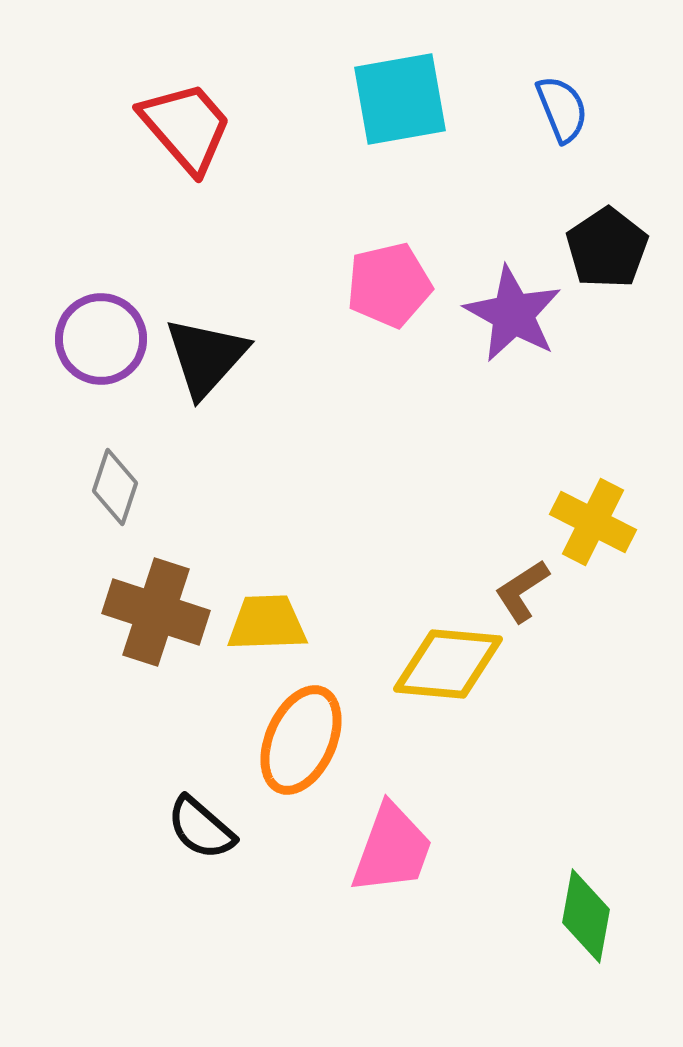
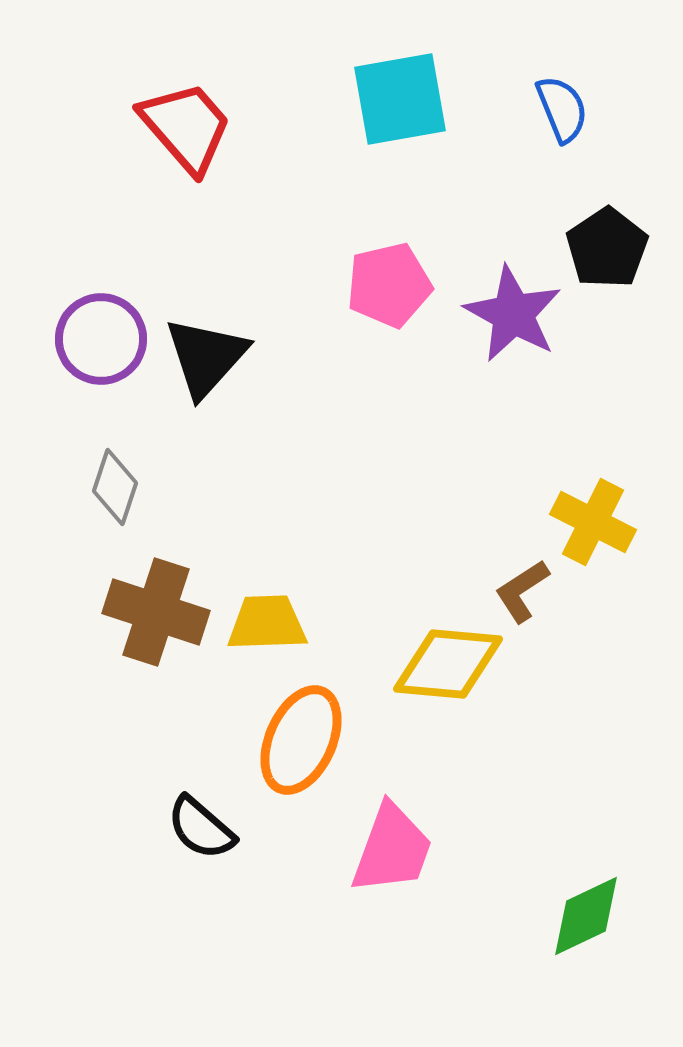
green diamond: rotated 54 degrees clockwise
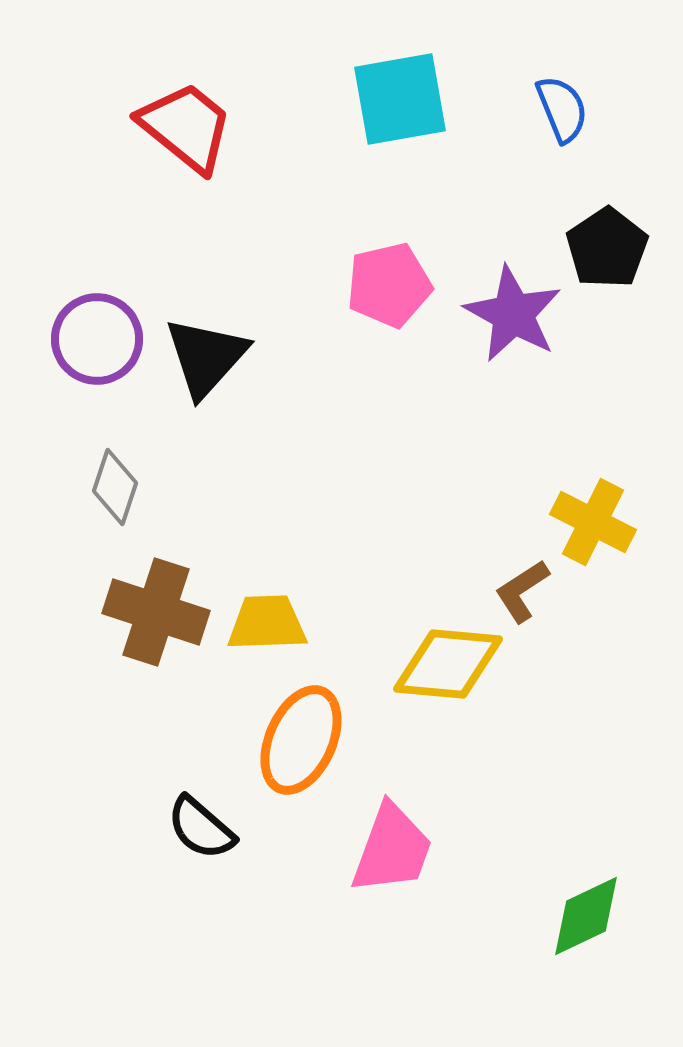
red trapezoid: rotated 10 degrees counterclockwise
purple circle: moved 4 px left
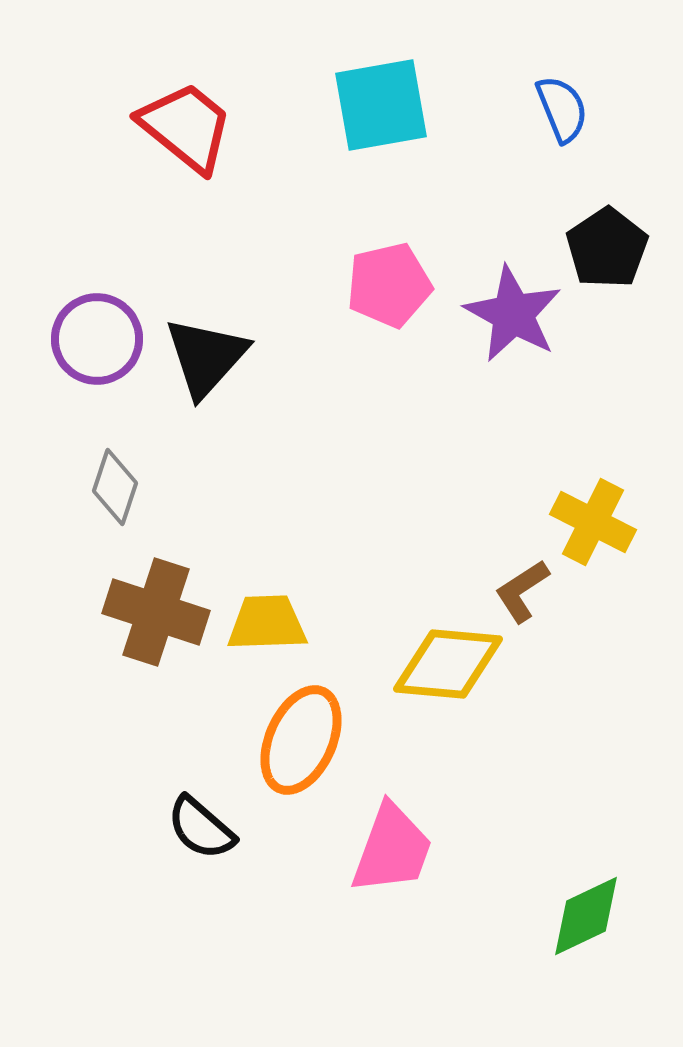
cyan square: moved 19 px left, 6 px down
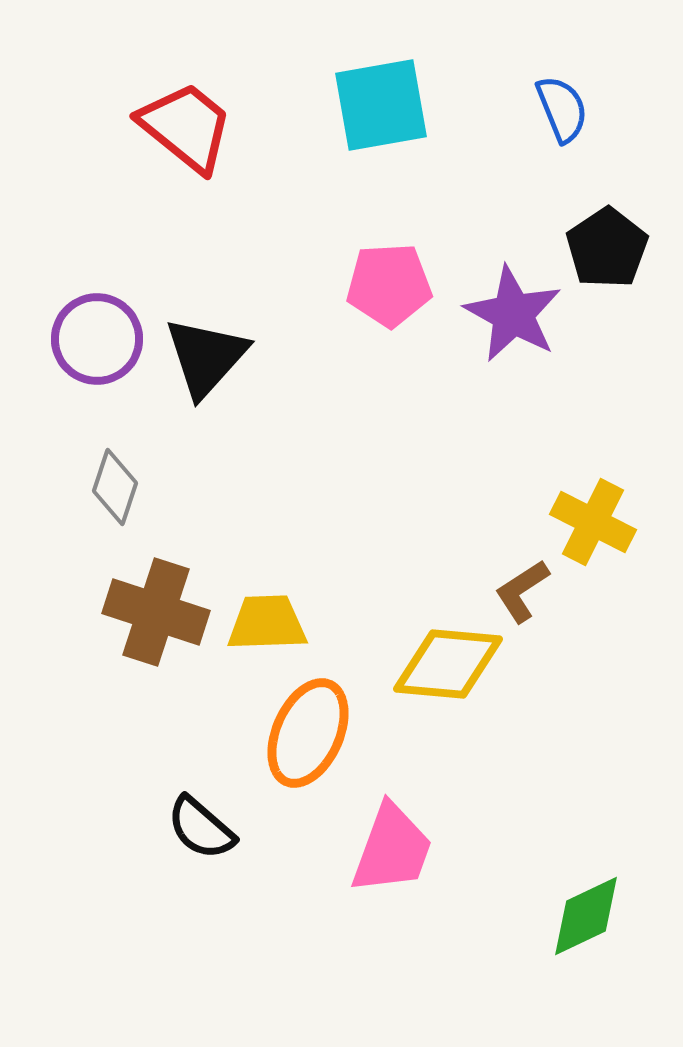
pink pentagon: rotated 10 degrees clockwise
orange ellipse: moved 7 px right, 7 px up
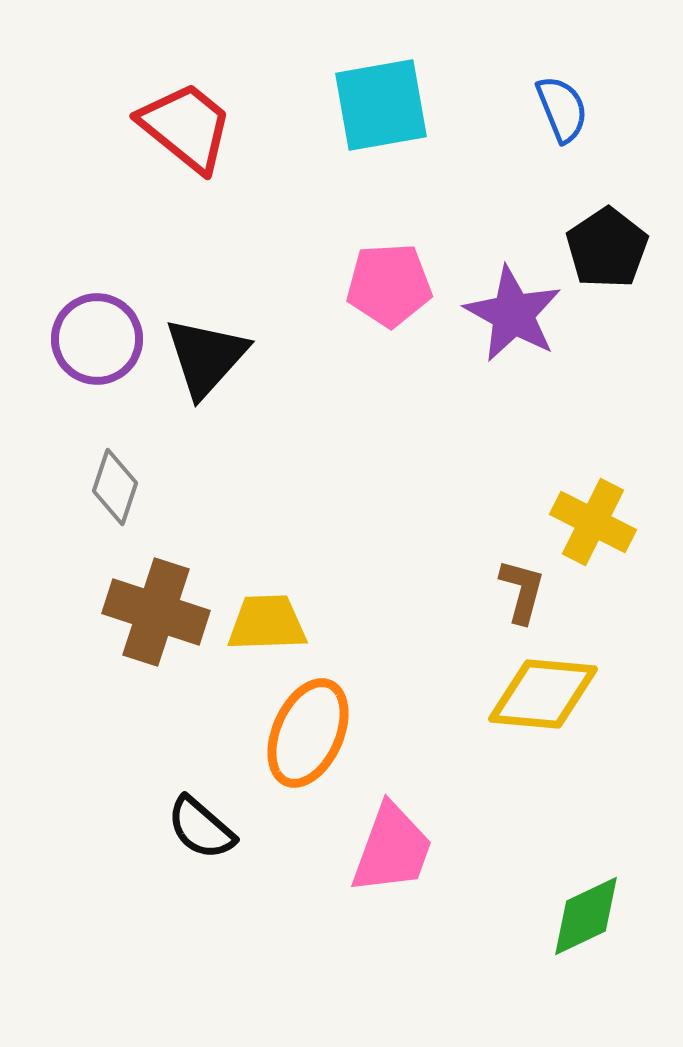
brown L-shape: rotated 138 degrees clockwise
yellow diamond: moved 95 px right, 30 px down
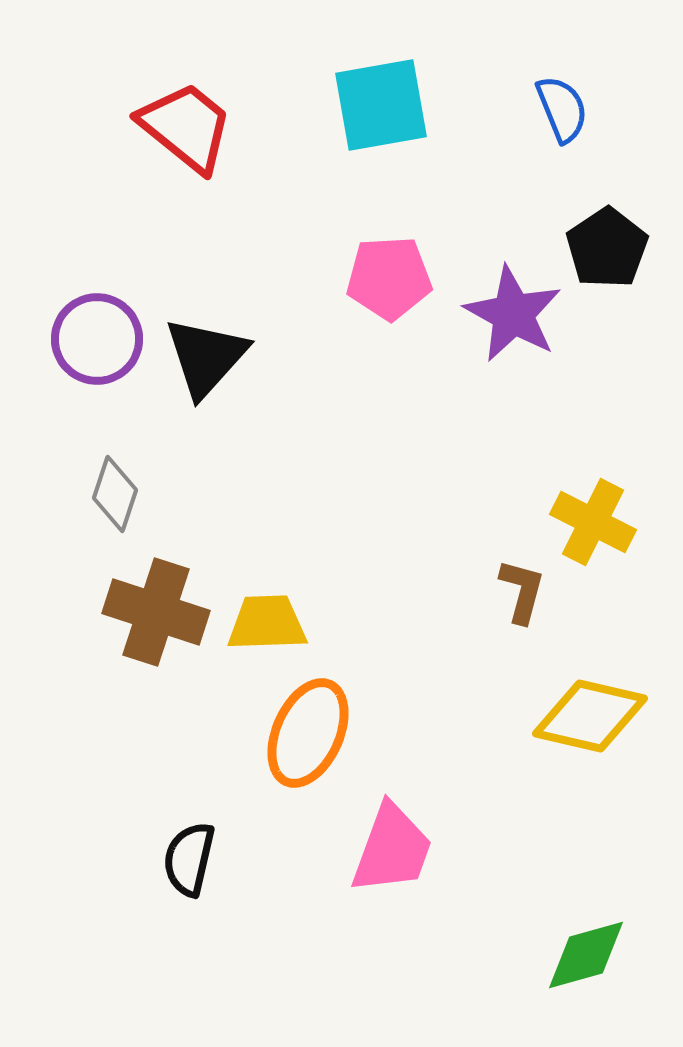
pink pentagon: moved 7 px up
gray diamond: moved 7 px down
yellow diamond: moved 47 px right, 22 px down; rotated 8 degrees clockwise
black semicircle: moved 12 px left, 31 px down; rotated 62 degrees clockwise
green diamond: moved 39 px down; rotated 10 degrees clockwise
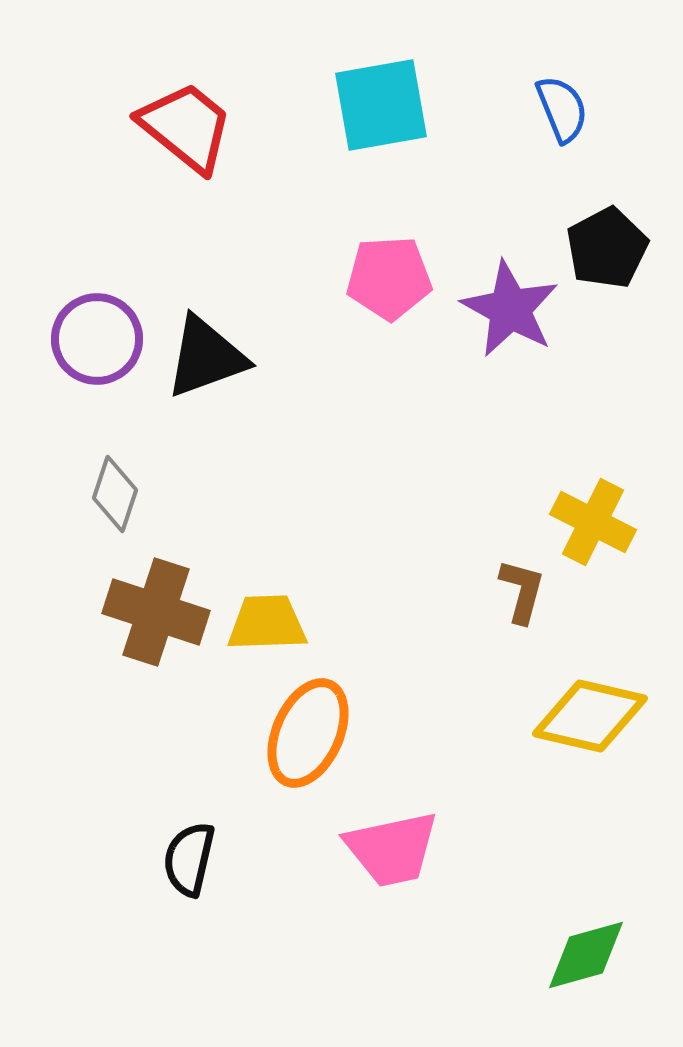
black pentagon: rotated 6 degrees clockwise
purple star: moved 3 px left, 5 px up
black triangle: rotated 28 degrees clockwise
pink trapezoid: rotated 58 degrees clockwise
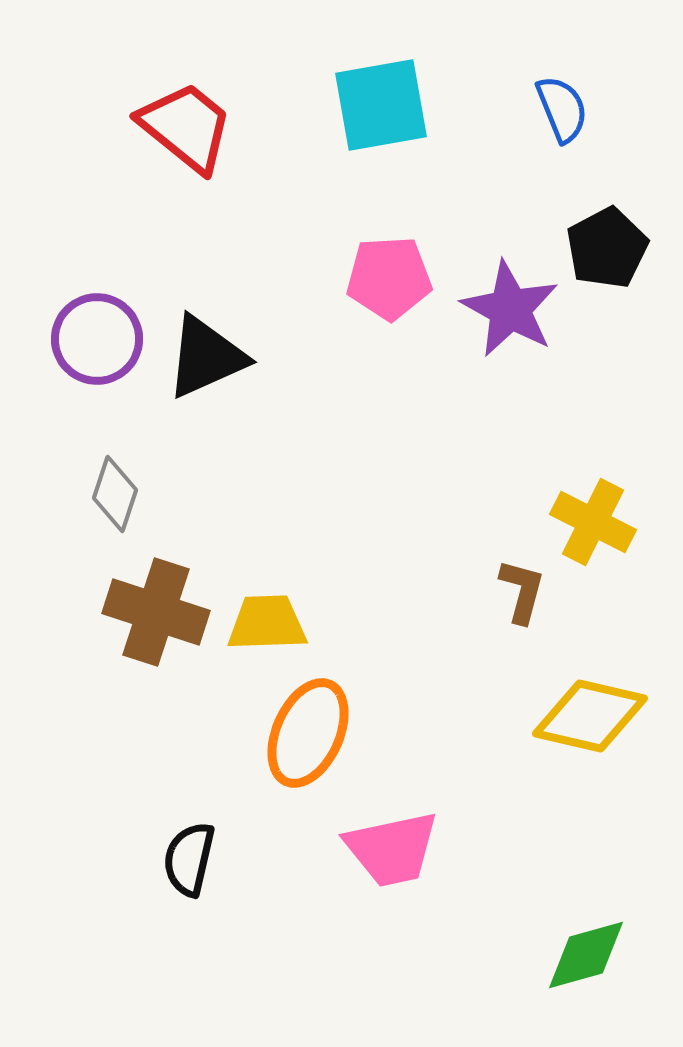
black triangle: rotated 4 degrees counterclockwise
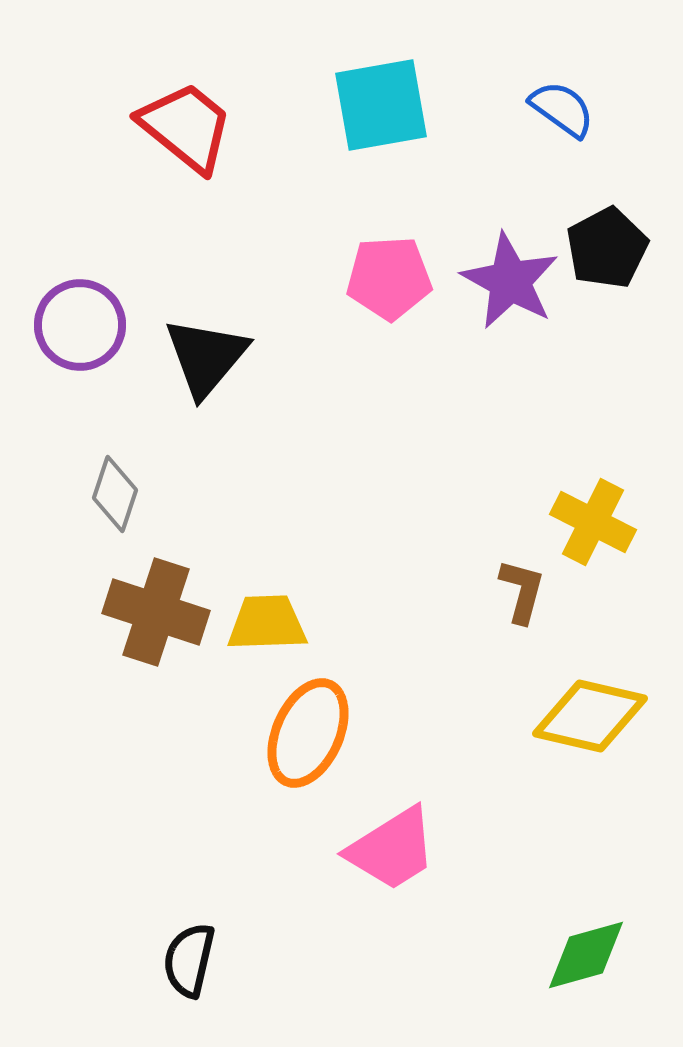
blue semicircle: rotated 32 degrees counterclockwise
purple star: moved 28 px up
purple circle: moved 17 px left, 14 px up
black triangle: rotated 26 degrees counterclockwise
pink trapezoid: rotated 20 degrees counterclockwise
black semicircle: moved 101 px down
